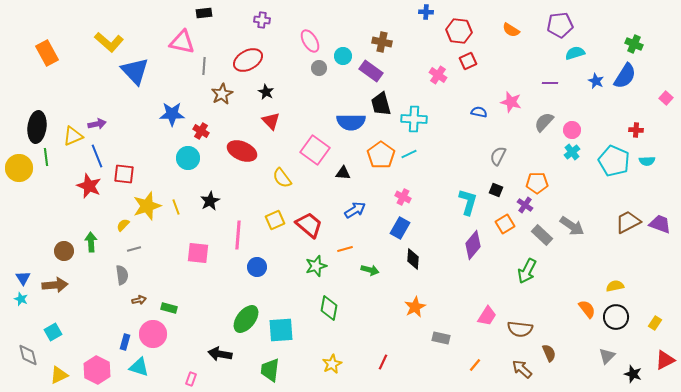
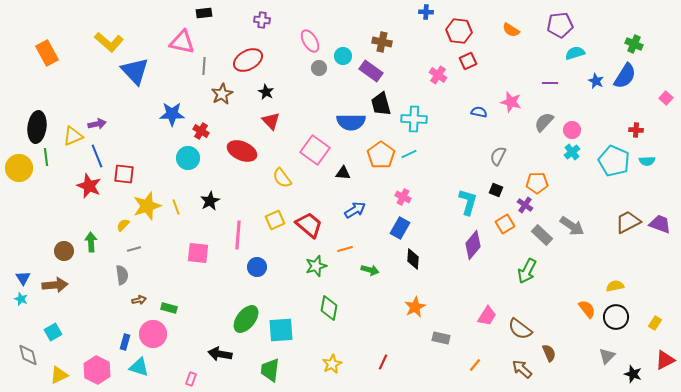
brown semicircle at (520, 329): rotated 30 degrees clockwise
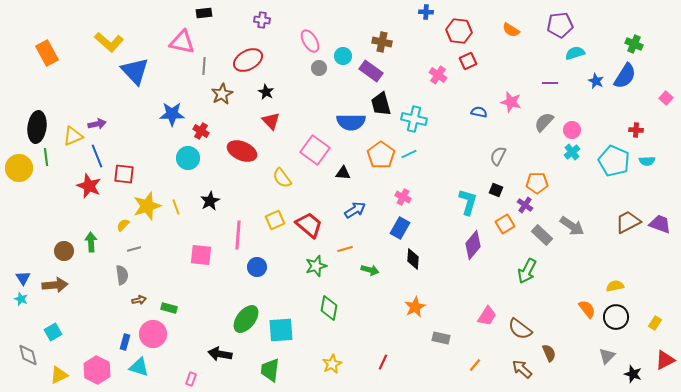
cyan cross at (414, 119): rotated 10 degrees clockwise
pink square at (198, 253): moved 3 px right, 2 px down
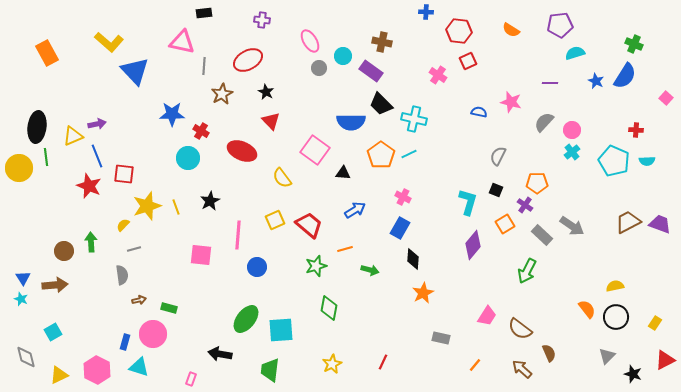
black trapezoid at (381, 104): rotated 30 degrees counterclockwise
orange star at (415, 307): moved 8 px right, 14 px up
gray diamond at (28, 355): moved 2 px left, 2 px down
